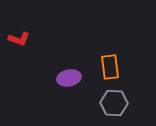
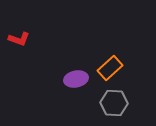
orange rectangle: moved 1 px down; rotated 55 degrees clockwise
purple ellipse: moved 7 px right, 1 px down
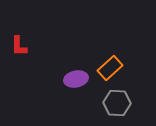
red L-shape: moved 7 px down; rotated 70 degrees clockwise
gray hexagon: moved 3 px right
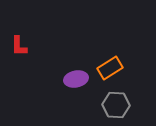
orange rectangle: rotated 10 degrees clockwise
gray hexagon: moved 1 px left, 2 px down
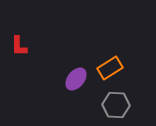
purple ellipse: rotated 40 degrees counterclockwise
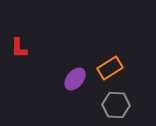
red L-shape: moved 2 px down
purple ellipse: moved 1 px left
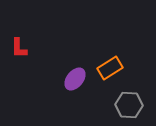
gray hexagon: moved 13 px right
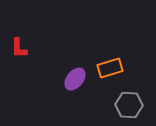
orange rectangle: rotated 15 degrees clockwise
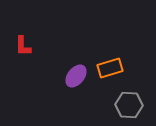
red L-shape: moved 4 px right, 2 px up
purple ellipse: moved 1 px right, 3 px up
